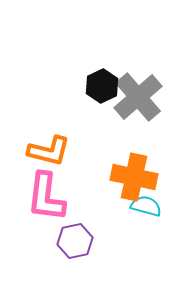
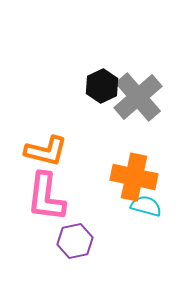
orange L-shape: moved 3 px left
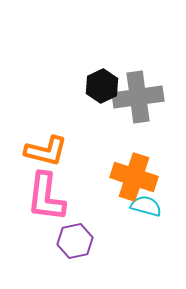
gray cross: rotated 33 degrees clockwise
orange cross: rotated 6 degrees clockwise
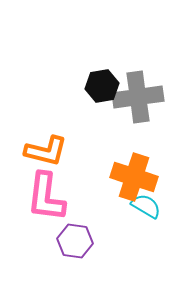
black hexagon: rotated 16 degrees clockwise
cyan semicircle: rotated 16 degrees clockwise
purple hexagon: rotated 20 degrees clockwise
